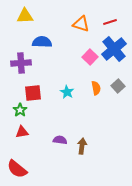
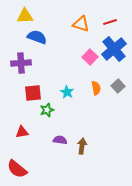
blue semicircle: moved 5 px left, 5 px up; rotated 18 degrees clockwise
green star: moved 27 px right; rotated 16 degrees clockwise
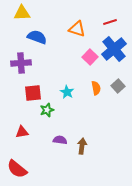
yellow triangle: moved 3 px left, 3 px up
orange triangle: moved 4 px left, 5 px down
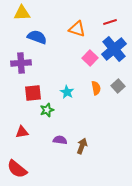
pink square: moved 1 px down
brown arrow: rotated 14 degrees clockwise
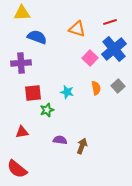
cyan star: rotated 16 degrees counterclockwise
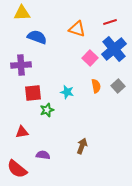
purple cross: moved 2 px down
orange semicircle: moved 2 px up
purple semicircle: moved 17 px left, 15 px down
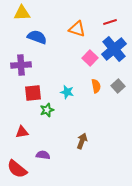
brown arrow: moved 5 px up
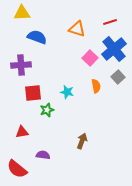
gray square: moved 9 px up
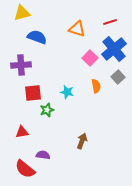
yellow triangle: rotated 12 degrees counterclockwise
red semicircle: moved 8 px right
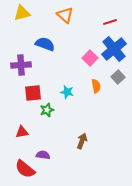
orange triangle: moved 12 px left, 14 px up; rotated 24 degrees clockwise
blue semicircle: moved 8 px right, 7 px down
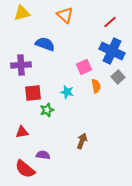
red line: rotated 24 degrees counterclockwise
blue cross: moved 2 px left, 2 px down; rotated 25 degrees counterclockwise
pink square: moved 6 px left, 9 px down; rotated 21 degrees clockwise
